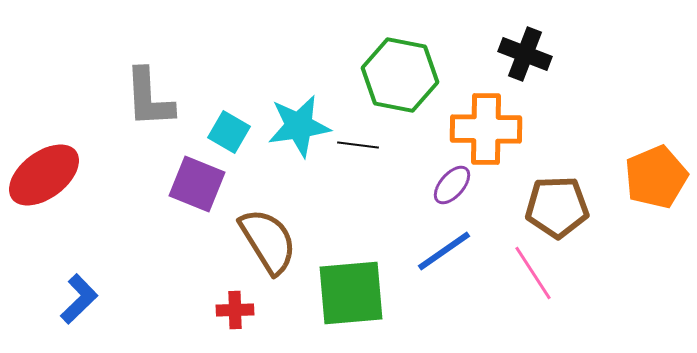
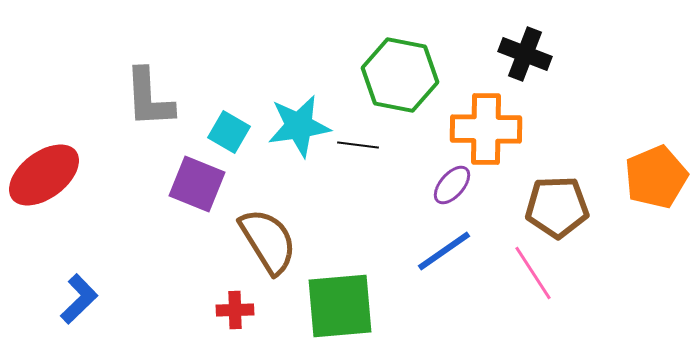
green square: moved 11 px left, 13 px down
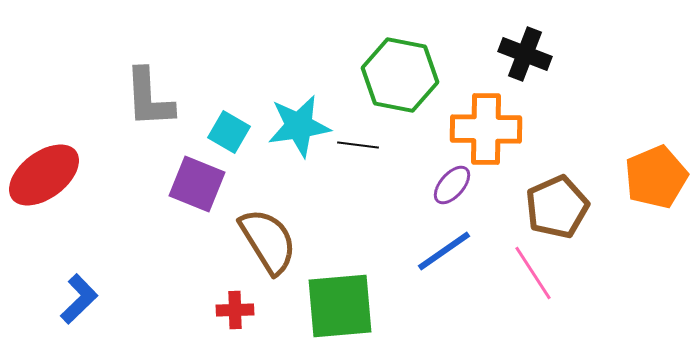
brown pentagon: rotated 22 degrees counterclockwise
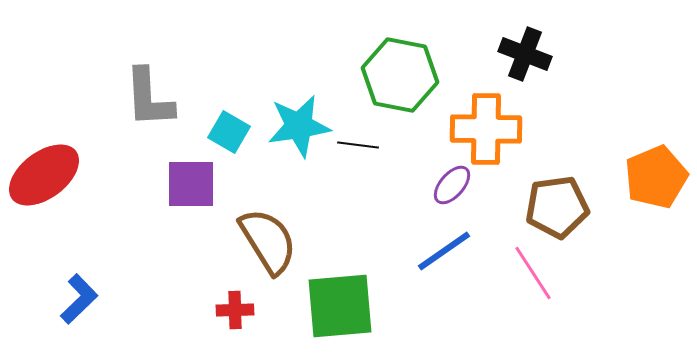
purple square: moved 6 px left; rotated 22 degrees counterclockwise
brown pentagon: rotated 16 degrees clockwise
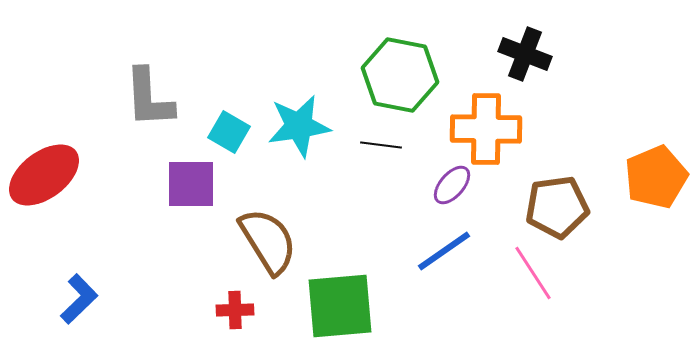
black line: moved 23 px right
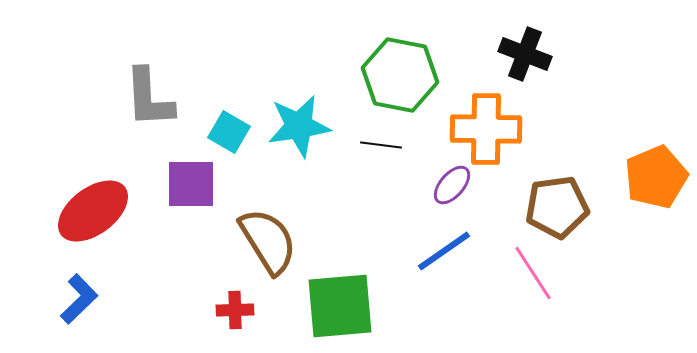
red ellipse: moved 49 px right, 36 px down
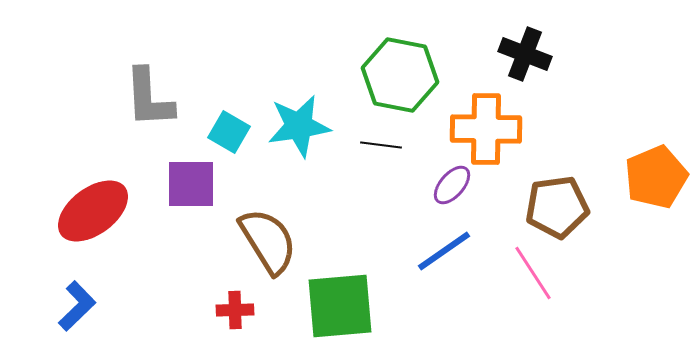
blue L-shape: moved 2 px left, 7 px down
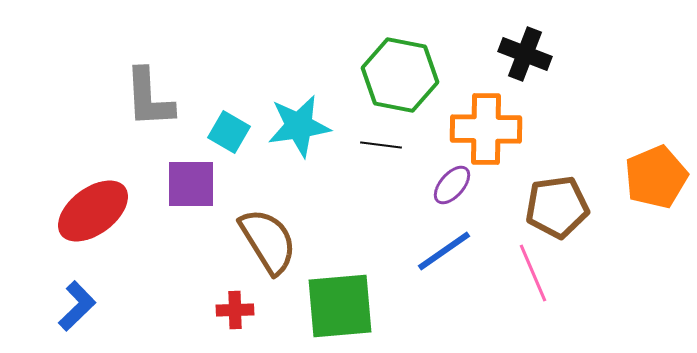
pink line: rotated 10 degrees clockwise
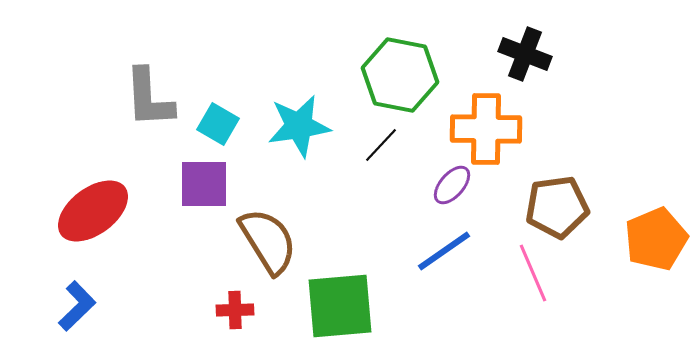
cyan square: moved 11 px left, 8 px up
black line: rotated 54 degrees counterclockwise
orange pentagon: moved 62 px down
purple square: moved 13 px right
